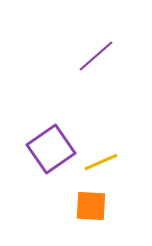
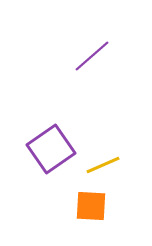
purple line: moved 4 px left
yellow line: moved 2 px right, 3 px down
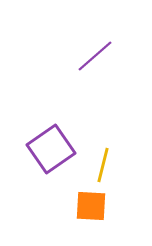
purple line: moved 3 px right
yellow line: rotated 52 degrees counterclockwise
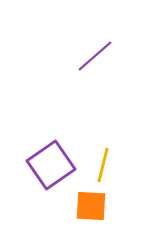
purple square: moved 16 px down
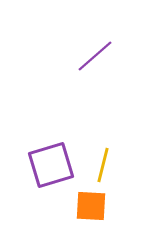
purple square: rotated 18 degrees clockwise
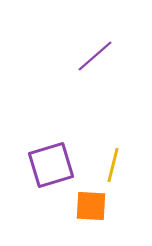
yellow line: moved 10 px right
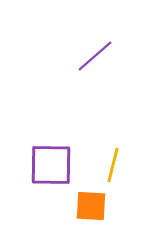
purple square: rotated 18 degrees clockwise
